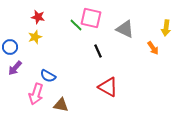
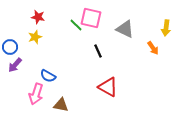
purple arrow: moved 3 px up
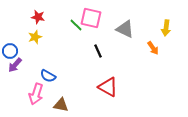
blue circle: moved 4 px down
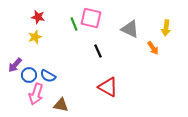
green line: moved 2 px left, 1 px up; rotated 24 degrees clockwise
gray triangle: moved 5 px right
blue circle: moved 19 px right, 24 px down
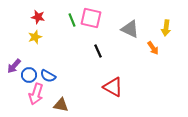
green line: moved 2 px left, 4 px up
purple arrow: moved 1 px left, 1 px down
red triangle: moved 5 px right
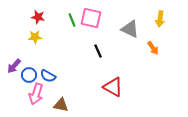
yellow arrow: moved 6 px left, 9 px up
yellow star: rotated 16 degrees clockwise
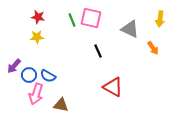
yellow star: moved 2 px right
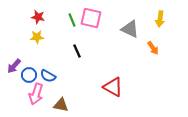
black line: moved 21 px left
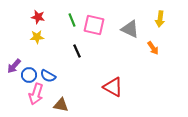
pink square: moved 3 px right, 7 px down
